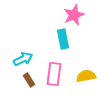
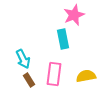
cyan arrow: rotated 90 degrees clockwise
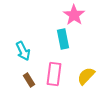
pink star: rotated 15 degrees counterclockwise
cyan arrow: moved 8 px up
yellow semicircle: rotated 36 degrees counterclockwise
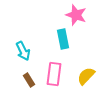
pink star: moved 2 px right; rotated 15 degrees counterclockwise
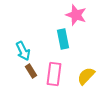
brown rectangle: moved 2 px right, 9 px up
